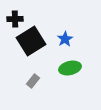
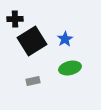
black square: moved 1 px right
gray rectangle: rotated 40 degrees clockwise
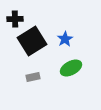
green ellipse: moved 1 px right; rotated 15 degrees counterclockwise
gray rectangle: moved 4 px up
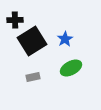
black cross: moved 1 px down
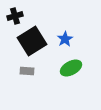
black cross: moved 4 px up; rotated 14 degrees counterclockwise
gray rectangle: moved 6 px left, 6 px up; rotated 16 degrees clockwise
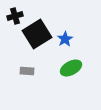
black square: moved 5 px right, 7 px up
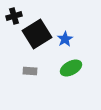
black cross: moved 1 px left
gray rectangle: moved 3 px right
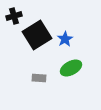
black square: moved 1 px down
gray rectangle: moved 9 px right, 7 px down
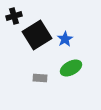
gray rectangle: moved 1 px right
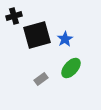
black square: rotated 16 degrees clockwise
green ellipse: rotated 20 degrees counterclockwise
gray rectangle: moved 1 px right, 1 px down; rotated 40 degrees counterclockwise
